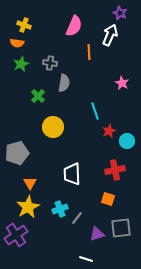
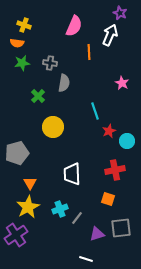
green star: moved 1 px right, 1 px up; rotated 14 degrees clockwise
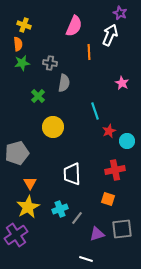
orange semicircle: moved 1 px right, 1 px down; rotated 104 degrees counterclockwise
gray square: moved 1 px right, 1 px down
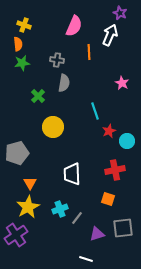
gray cross: moved 7 px right, 3 px up
gray square: moved 1 px right, 1 px up
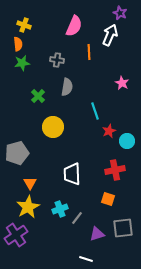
gray semicircle: moved 3 px right, 4 px down
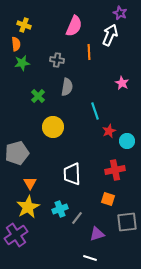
orange semicircle: moved 2 px left
gray square: moved 4 px right, 6 px up
white line: moved 4 px right, 1 px up
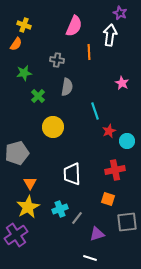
white arrow: rotated 15 degrees counterclockwise
orange semicircle: rotated 40 degrees clockwise
green star: moved 2 px right, 10 px down
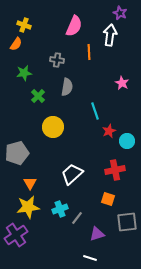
white trapezoid: rotated 50 degrees clockwise
yellow star: rotated 20 degrees clockwise
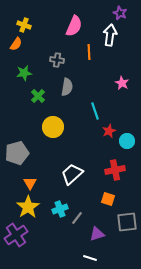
yellow star: rotated 25 degrees counterclockwise
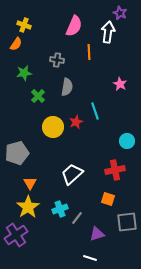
white arrow: moved 2 px left, 3 px up
pink star: moved 2 px left, 1 px down
red star: moved 33 px left, 9 px up
